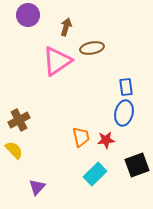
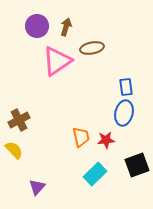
purple circle: moved 9 px right, 11 px down
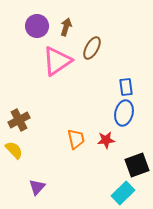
brown ellipse: rotated 50 degrees counterclockwise
orange trapezoid: moved 5 px left, 2 px down
cyan rectangle: moved 28 px right, 19 px down
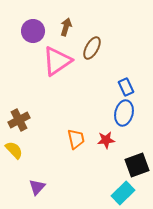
purple circle: moved 4 px left, 5 px down
blue rectangle: rotated 18 degrees counterclockwise
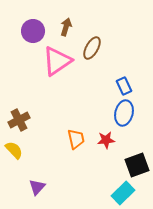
blue rectangle: moved 2 px left, 1 px up
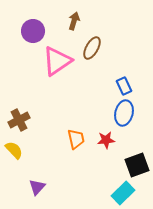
brown arrow: moved 8 px right, 6 px up
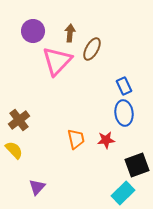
brown arrow: moved 4 px left, 12 px down; rotated 12 degrees counterclockwise
brown ellipse: moved 1 px down
pink triangle: rotated 12 degrees counterclockwise
blue ellipse: rotated 20 degrees counterclockwise
brown cross: rotated 10 degrees counterclockwise
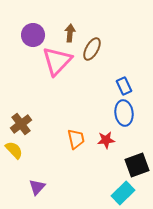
purple circle: moved 4 px down
brown cross: moved 2 px right, 4 px down
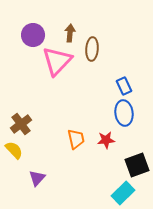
brown ellipse: rotated 25 degrees counterclockwise
purple triangle: moved 9 px up
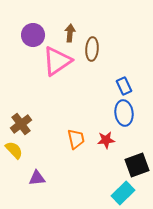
pink triangle: rotated 12 degrees clockwise
purple triangle: rotated 42 degrees clockwise
